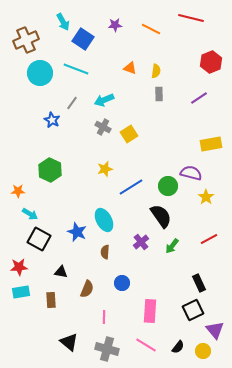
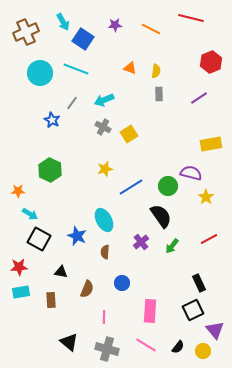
brown cross at (26, 40): moved 8 px up
blue star at (77, 232): moved 4 px down
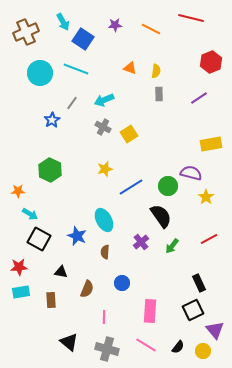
blue star at (52, 120): rotated 14 degrees clockwise
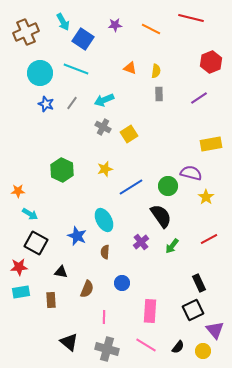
blue star at (52, 120): moved 6 px left, 16 px up; rotated 21 degrees counterclockwise
green hexagon at (50, 170): moved 12 px right
black square at (39, 239): moved 3 px left, 4 px down
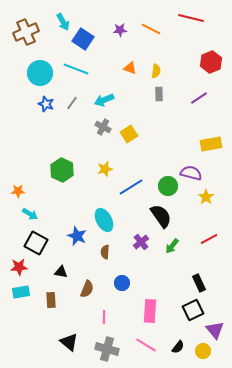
purple star at (115, 25): moved 5 px right, 5 px down
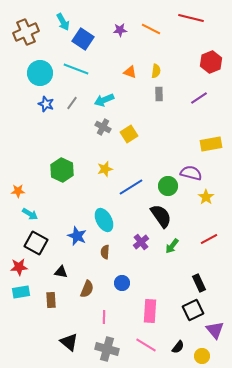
orange triangle at (130, 68): moved 4 px down
yellow circle at (203, 351): moved 1 px left, 5 px down
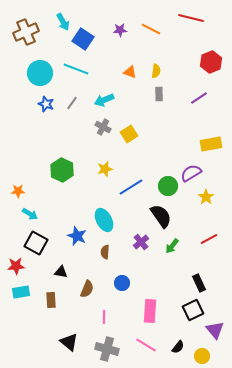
purple semicircle at (191, 173): rotated 45 degrees counterclockwise
red star at (19, 267): moved 3 px left, 1 px up
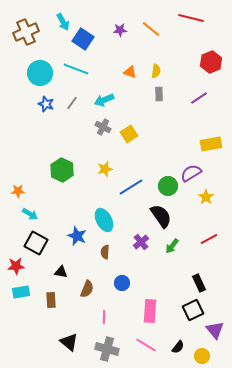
orange line at (151, 29): rotated 12 degrees clockwise
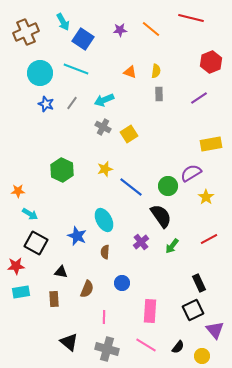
blue line at (131, 187): rotated 70 degrees clockwise
brown rectangle at (51, 300): moved 3 px right, 1 px up
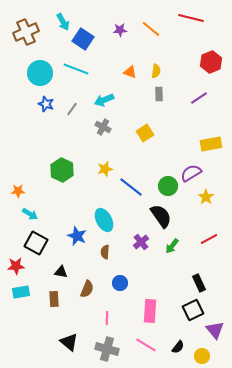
gray line at (72, 103): moved 6 px down
yellow square at (129, 134): moved 16 px right, 1 px up
blue circle at (122, 283): moved 2 px left
pink line at (104, 317): moved 3 px right, 1 px down
